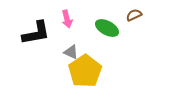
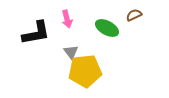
gray triangle: rotated 28 degrees clockwise
yellow pentagon: rotated 28 degrees clockwise
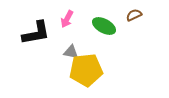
pink arrow: rotated 42 degrees clockwise
green ellipse: moved 3 px left, 2 px up
gray triangle: rotated 42 degrees counterclockwise
yellow pentagon: moved 1 px right, 1 px up
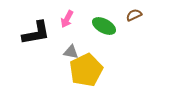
yellow pentagon: rotated 20 degrees counterclockwise
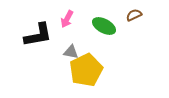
black L-shape: moved 2 px right, 2 px down
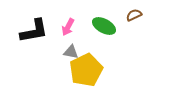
pink arrow: moved 1 px right, 8 px down
black L-shape: moved 4 px left, 4 px up
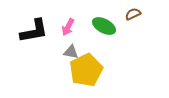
brown semicircle: moved 1 px left, 1 px up
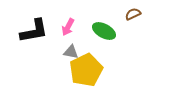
green ellipse: moved 5 px down
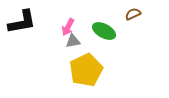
black L-shape: moved 12 px left, 9 px up
gray triangle: moved 2 px right, 11 px up; rotated 21 degrees counterclockwise
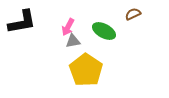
yellow pentagon: rotated 12 degrees counterclockwise
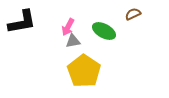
yellow pentagon: moved 2 px left, 1 px down
